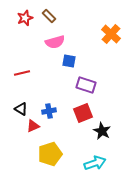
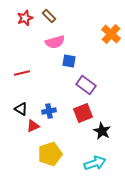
purple rectangle: rotated 18 degrees clockwise
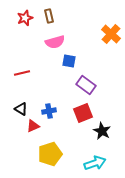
brown rectangle: rotated 32 degrees clockwise
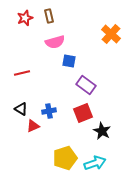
yellow pentagon: moved 15 px right, 4 px down
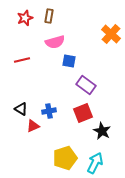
brown rectangle: rotated 24 degrees clockwise
red line: moved 13 px up
cyan arrow: rotated 45 degrees counterclockwise
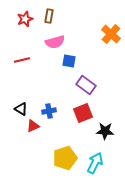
red star: moved 1 px down
black star: moved 3 px right; rotated 24 degrees counterclockwise
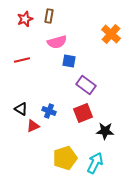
pink semicircle: moved 2 px right
blue cross: rotated 32 degrees clockwise
